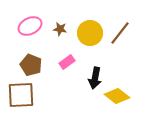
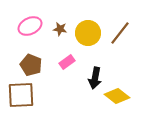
yellow circle: moved 2 px left
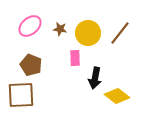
pink ellipse: rotated 15 degrees counterclockwise
pink rectangle: moved 8 px right, 4 px up; rotated 56 degrees counterclockwise
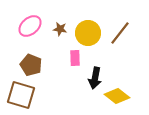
brown square: rotated 20 degrees clockwise
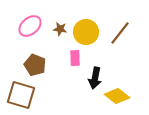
yellow circle: moved 2 px left, 1 px up
brown pentagon: moved 4 px right
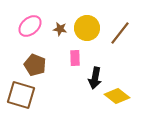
yellow circle: moved 1 px right, 4 px up
